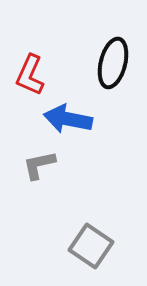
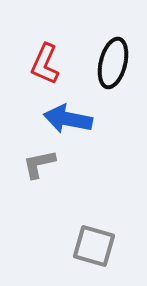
red L-shape: moved 15 px right, 11 px up
gray L-shape: moved 1 px up
gray square: moved 3 px right; rotated 18 degrees counterclockwise
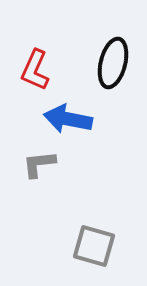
red L-shape: moved 10 px left, 6 px down
gray L-shape: rotated 6 degrees clockwise
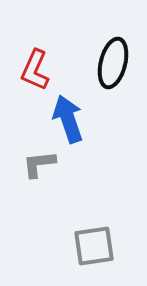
blue arrow: rotated 60 degrees clockwise
gray square: rotated 24 degrees counterclockwise
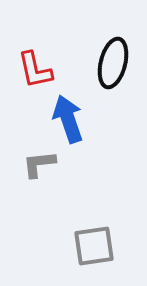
red L-shape: rotated 36 degrees counterclockwise
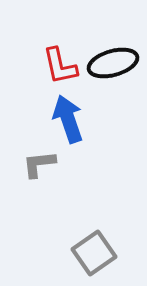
black ellipse: rotated 60 degrees clockwise
red L-shape: moved 25 px right, 4 px up
gray square: moved 7 px down; rotated 27 degrees counterclockwise
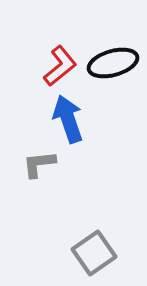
red L-shape: rotated 117 degrees counterclockwise
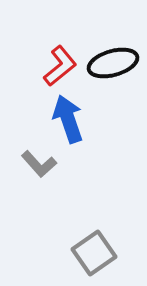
gray L-shape: rotated 126 degrees counterclockwise
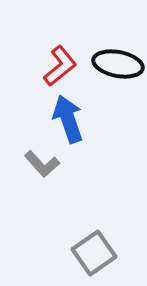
black ellipse: moved 5 px right, 1 px down; rotated 27 degrees clockwise
gray L-shape: moved 3 px right
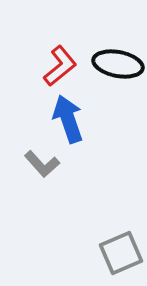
gray square: moved 27 px right; rotated 12 degrees clockwise
